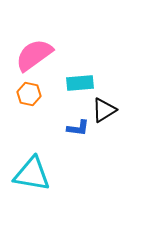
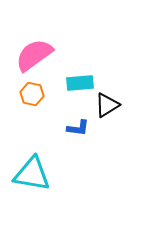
orange hexagon: moved 3 px right
black triangle: moved 3 px right, 5 px up
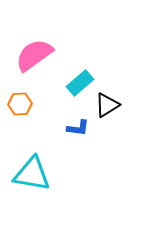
cyan rectangle: rotated 36 degrees counterclockwise
orange hexagon: moved 12 px left, 10 px down; rotated 15 degrees counterclockwise
